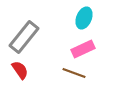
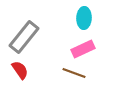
cyan ellipse: rotated 20 degrees counterclockwise
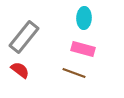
pink rectangle: rotated 40 degrees clockwise
red semicircle: rotated 18 degrees counterclockwise
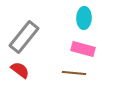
brown line: rotated 15 degrees counterclockwise
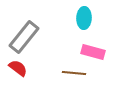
pink rectangle: moved 10 px right, 3 px down
red semicircle: moved 2 px left, 2 px up
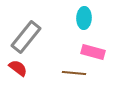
gray rectangle: moved 2 px right
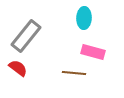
gray rectangle: moved 1 px up
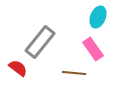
cyan ellipse: moved 14 px right, 1 px up; rotated 20 degrees clockwise
gray rectangle: moved 14 px right, 6 px down
pink rectangle: moved 3 px up; rotated 40 degrees clockwise
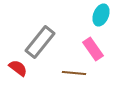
cyan ellipse: moved 3 px right, 2 px up
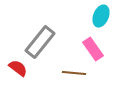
cyan ellipse: moved 1 px down
